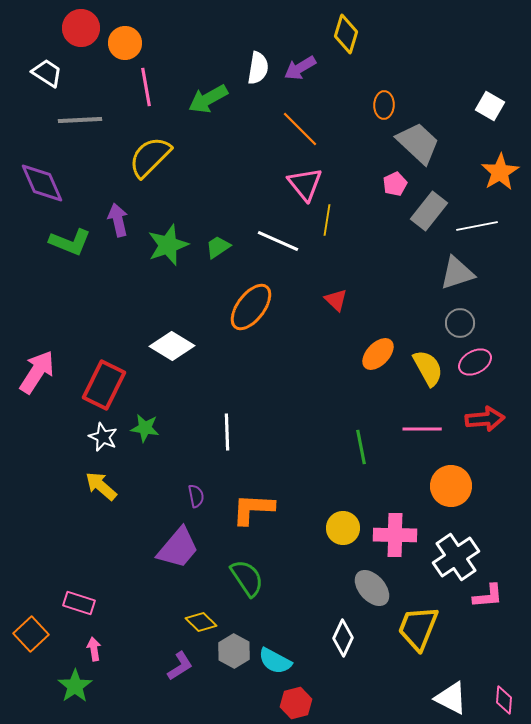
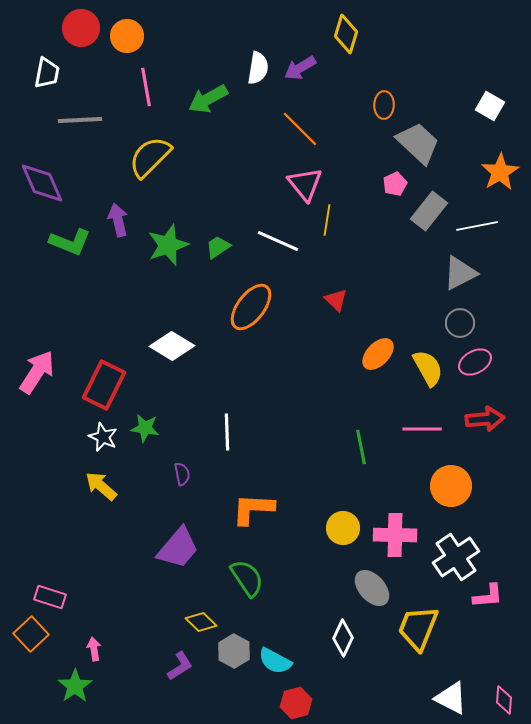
orange circle at (125, 43): moved 2 px right, 7 px up
white trapezoid at (47, 73): rotated 68 degrees clockwise
gray triangle at (457, 273): moved 3 px right; rotated 9 degrees counterclockwise
purple semicircle at (196, 496): moved 14 px left, 22 px up
pink rectangle at (79, 603): moved 29 px left, 6 px up
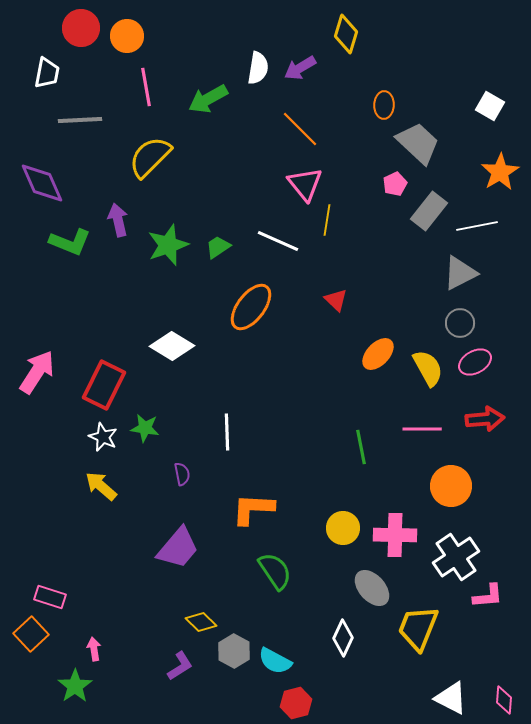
green semicircle at (247, 578): moved 28 px right, 7 px up
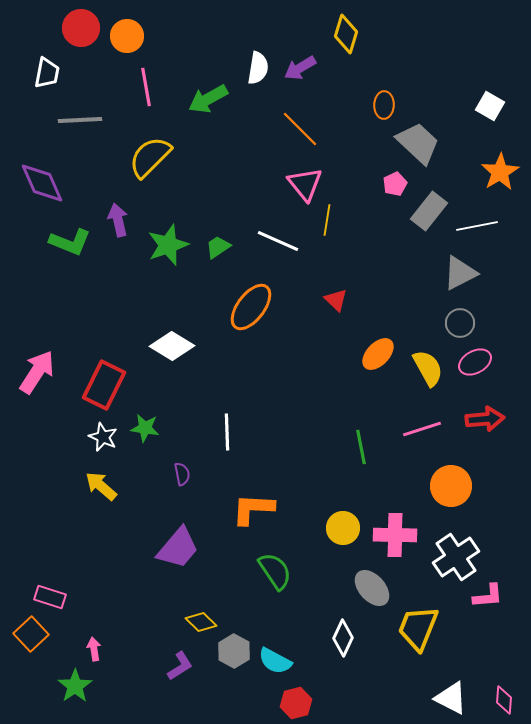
pink line at (422, 429): rotated 18 degrees counterclockwise
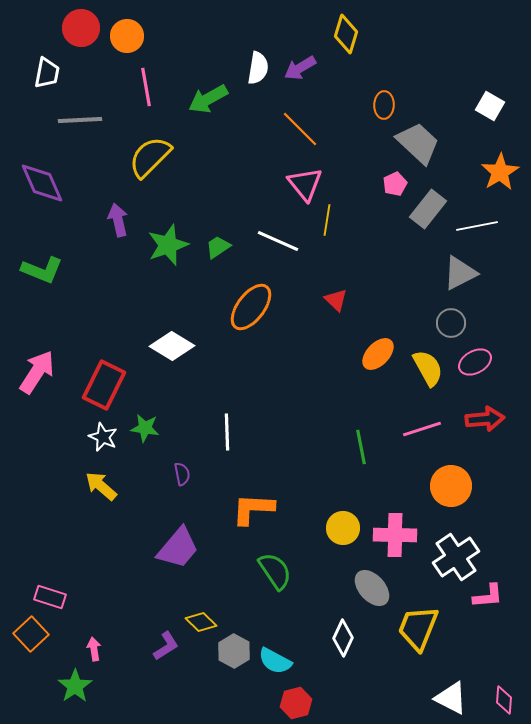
gray rectangle at (429, 211): moved 1 px left, 2 px up
green L-shape at (70, 242): moved 28 px left, 28 px down
gray circle at (460, 323): moved 9 px left
purple L-shape at (180, 666): moved 14 px left, 20 px up
